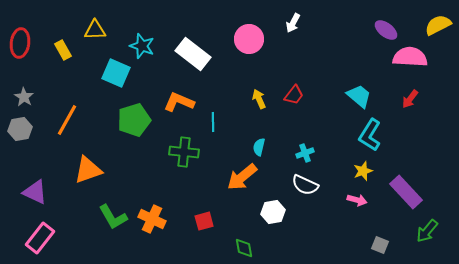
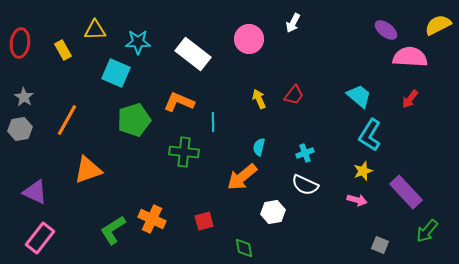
cyan star: moved 4 px left, 4 px up; rotated 20 degrees counterclockwise
green L-shape: moved 13 px down; rotated 88 degrees clockwise
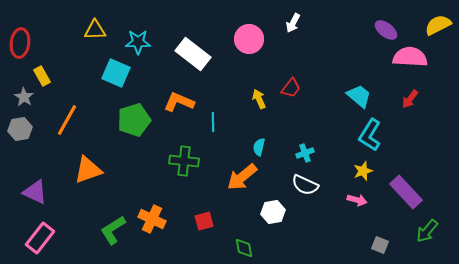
yellow rectangle: moved 21 px left, 26 px down
red trapezoid: moved 3 px left, 7 px up
green cross: moved 9 px down
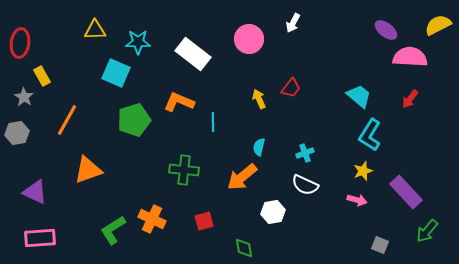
gray hexagon: moved 3 px left, 4 px down
green cross: moved 9 px down
pink rectangle: rotated 48 degrees clockwise
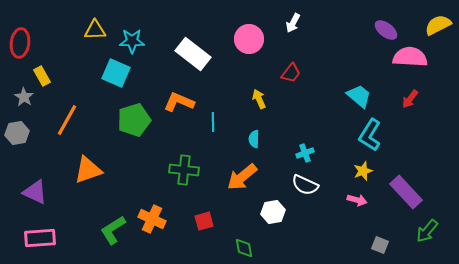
cyan star: moved 6 px left, 1 px up
red trapezoid: moved 15 px up
cyan semicircle: moved 5 px left, 8 px up; rotated 12 degrees counterclockwise
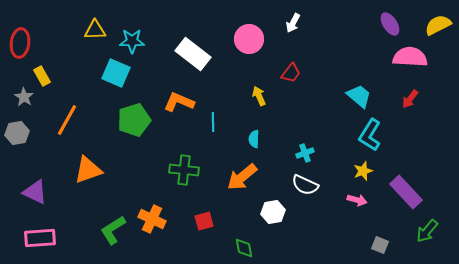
purple ellipse: moved 4 px right, 6 px up; rotated 20 degrees clockwise
yellow arrow: moved 3 px up
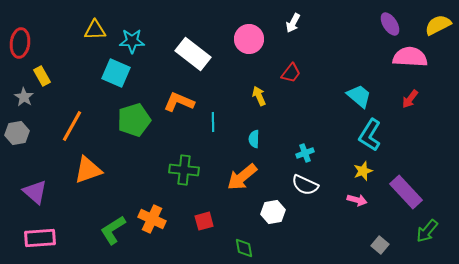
orange line: moved 5 px right, 6 px down
purple triangle: rotated 16 degrees clockwise
gray square: rotated 18 degrees clockwise
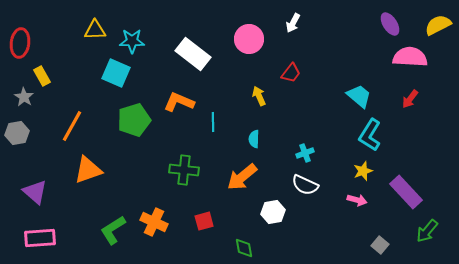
orange cross: moved 2 px right, 3 px down
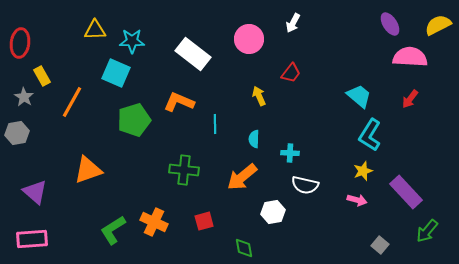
cyan line: moved 2 px right, 2 px down
orange line: moved 24 px up
cyan cross: moved 15 px left; rotated 24 degrees clockwise
white semicircle: rotated 12 degrees counterclockwise
pink rectangle: moved 8 px left, 1 px down
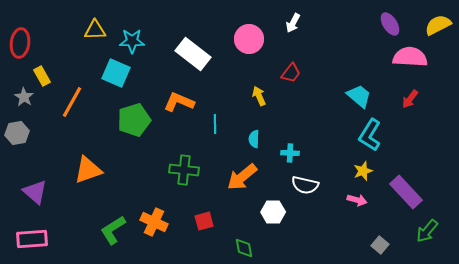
white hexagon: rotated 10 degrees clockwise
